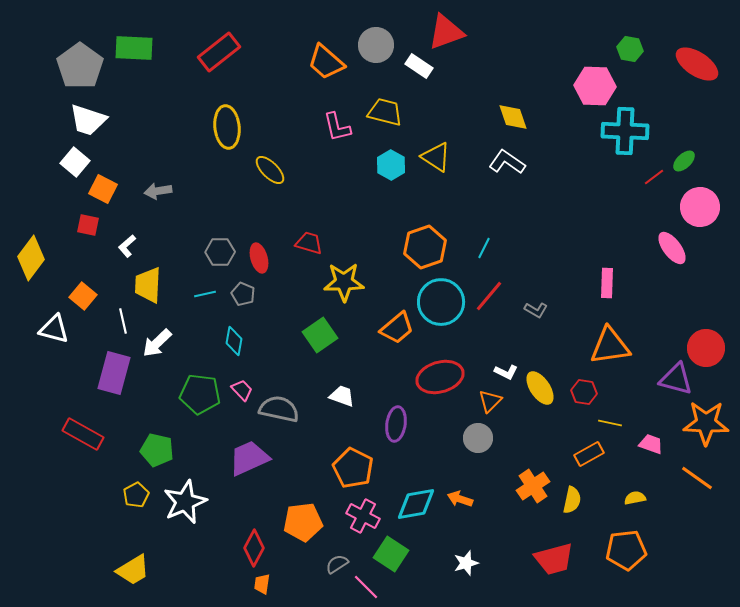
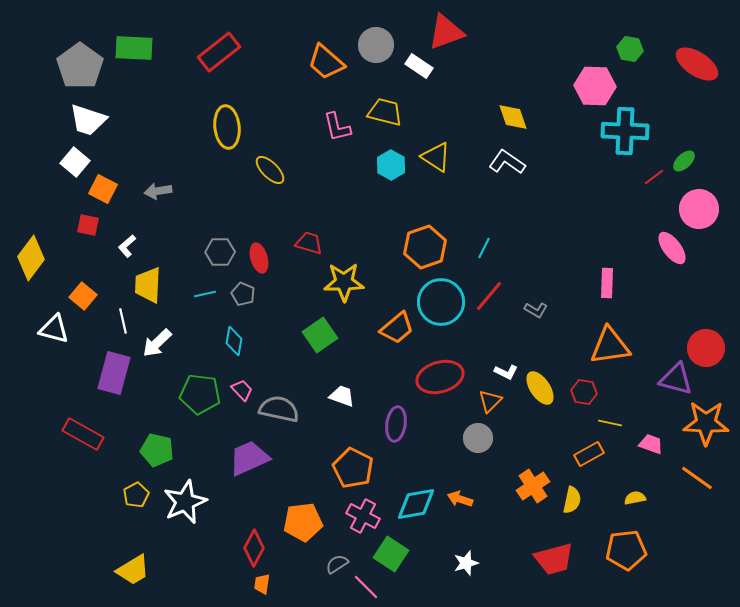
pink circle at (700, 207): moved 1 px left, 2 px down
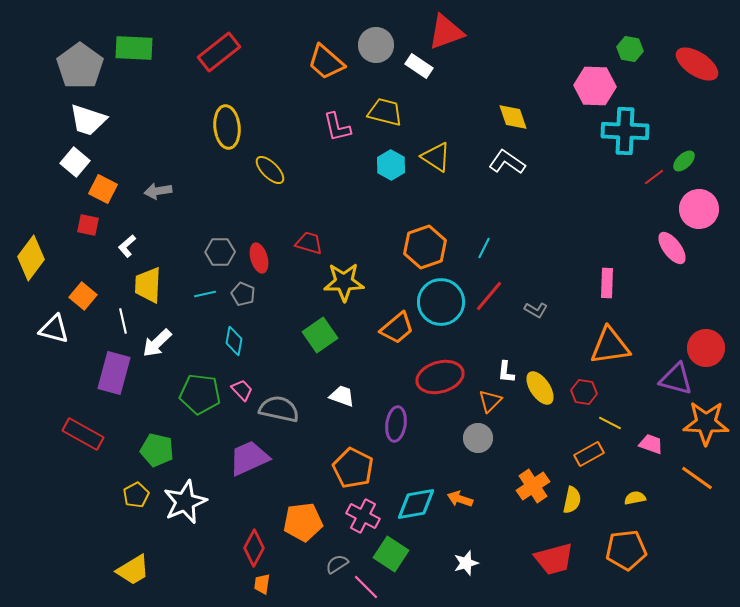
white L-shape at (506, 372): rotated 70 degrees clockwise
yellow line at (610, 423): rotated 15 degrees clockwise
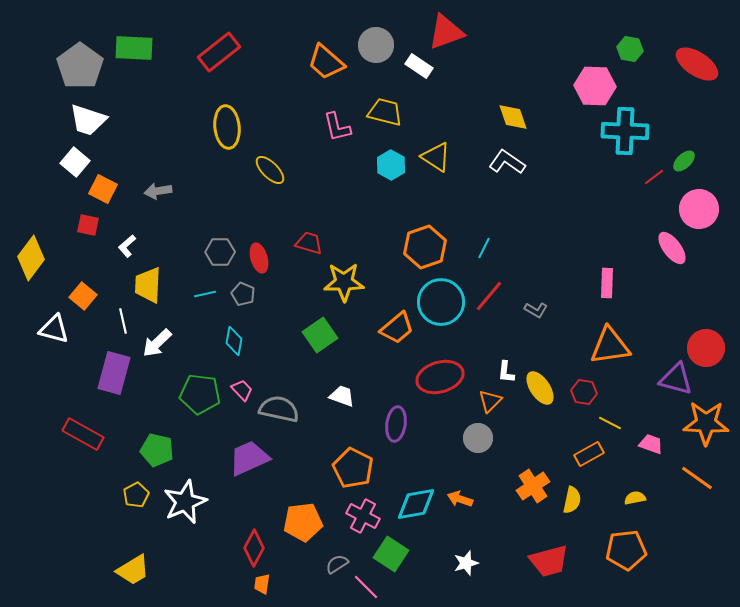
red trapezoid at (554, 559): moved 5 px left, 2 px down
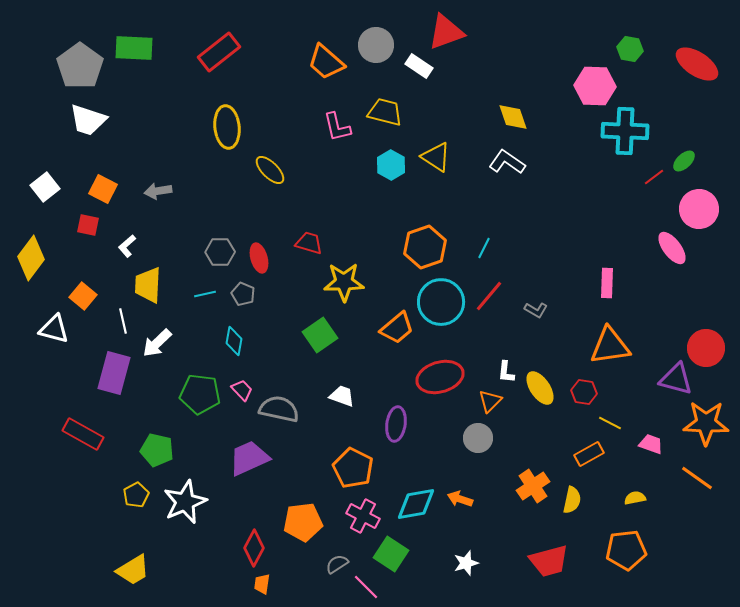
white square at (75, 162): moved 30 px left, 25 px down; rotated 12 degrees clockwise
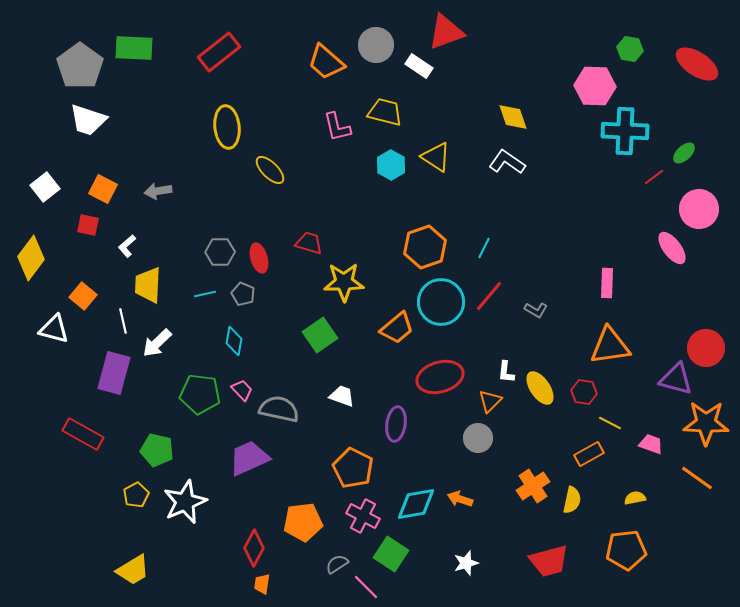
green ellipse at (684, 161): moved 8 px up
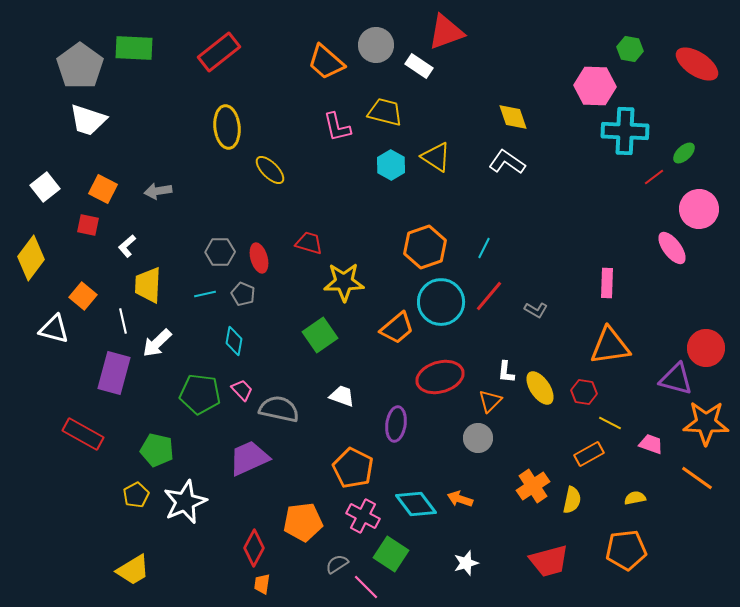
cyan diamond at (416, 504): rotated 63 degrees clockwise
